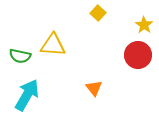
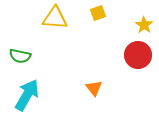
yellow square: rotated 28 degrees clockwise
yellow triangle: moved 2 px right, 27 px up
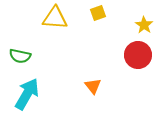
orange triangle: moved 1 px left, 2 px up
cyan arrow: moved 1 px up
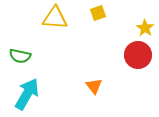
yellow star: moved 1 px right, 3 px down
orange triangle: moved 1 px right
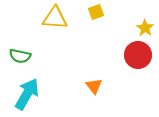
yellow square: moved 2 px left, 1 px up
